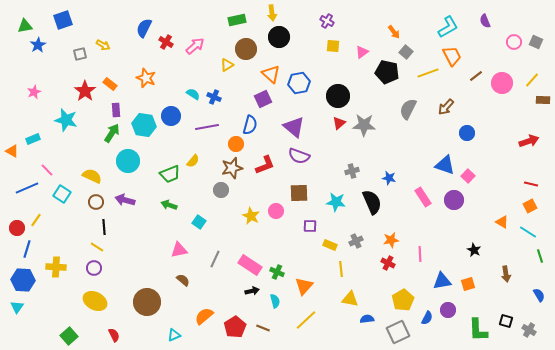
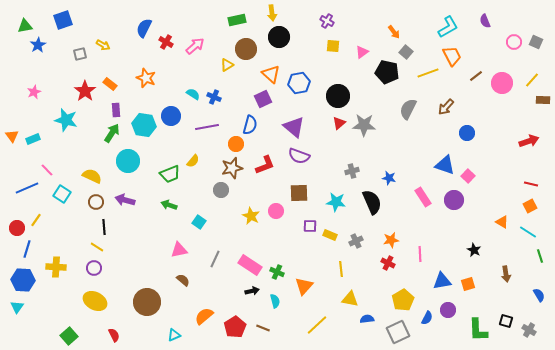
orange triangle at (12, 151): moved 15 px up; rotated 24 degrees clockwise
yellow rectangle at (330, 245): moved 10 px up
yellow line at (306, 320): moved 11 px right, 5 px down
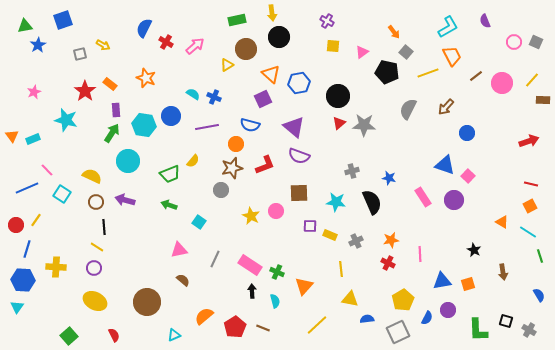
blue semicircle at (250, 125): rotated 90 degrees clockwise
red circle at (17, 228): moved 1 px left, 3 px up
brown arrow at (506, 274): moved 3 px left, 2 px up
black arrow at (252, 291): rotated 80 degrees counterclockwise
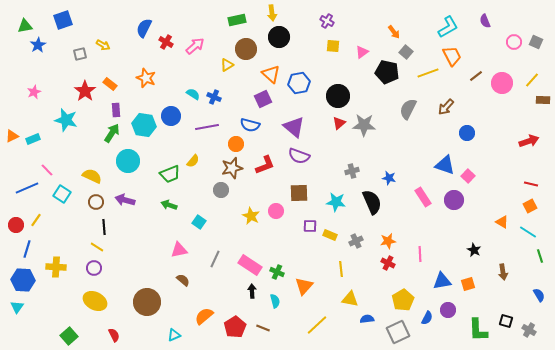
orange triangle at (12, 136): rotated 40 degrees clockwise
orange star at (391, 240): moved 3 px left, 1 px down
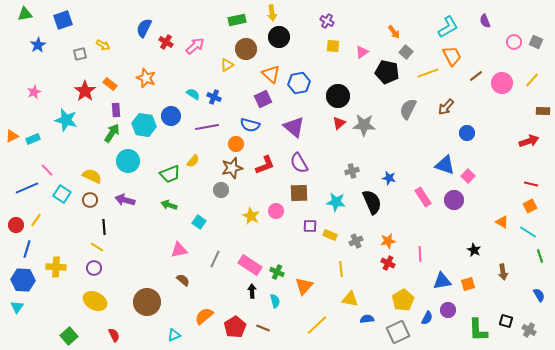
green triangle at (25, 26): moved 12 px up
brown rectangle at (543, 100): moved 11 px down
purple semicircle at (299, 156): moved 7 px down; rotated 40 degrees clockwise
brown circle at (96, 202): moved 6 px left, 2 px up
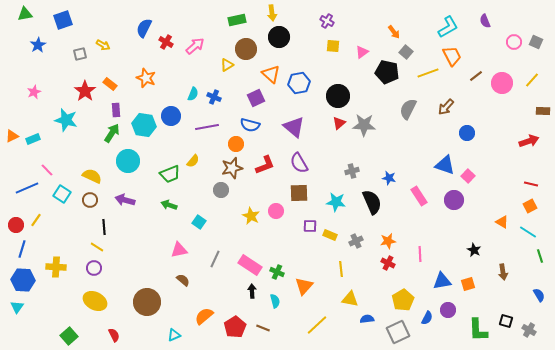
cyan semicircle at (193, 94): rotated 80 degrees clockwise
purple square at (263, 99): moved 7 px left, 1 px up
pink rectangle at (423, 197): moved 4 px left, 1 px up
blue line at (27, 249): moved 5 px left
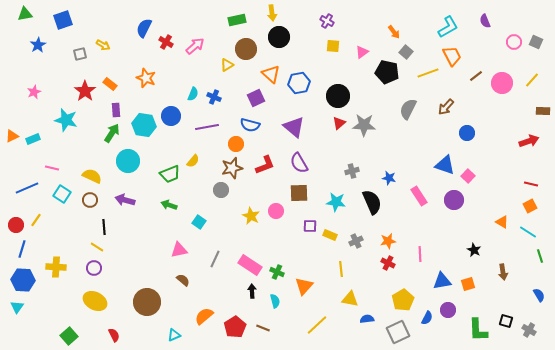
pink line at (47, 170): moved 5 px right, 2 px up; rotated 32 degrees counterclockwise
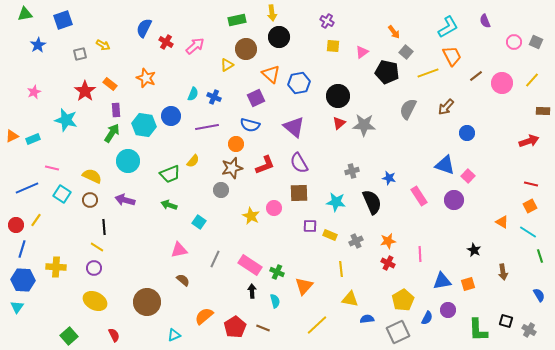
pink circle at (276, 211): moved 2 px left, 3 px up
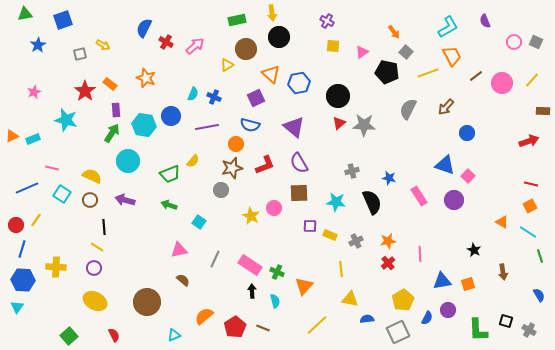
red cross at (388, 263): rotated 24 degrees clockwise
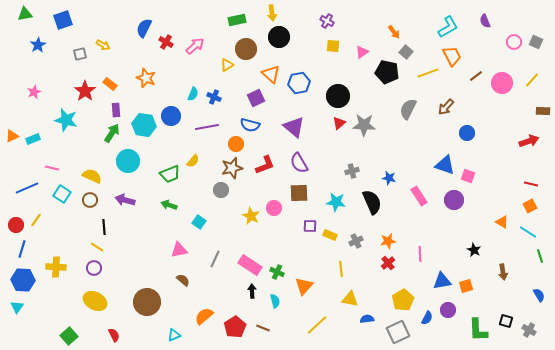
pink square at (468, 176): rotated 24 degrees counterclockwise
orange square at (468, 284): moved 2 px left, 2 px down
